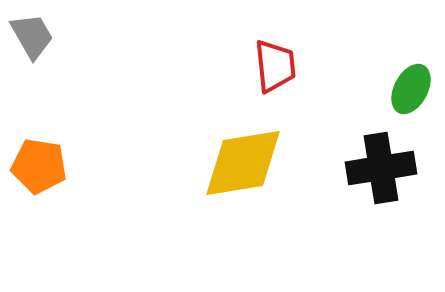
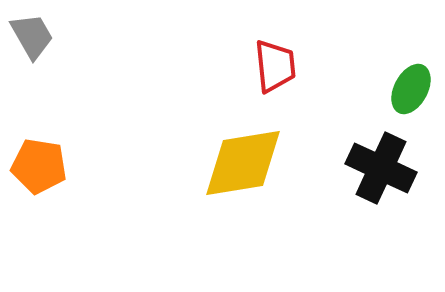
black cross: rotated 34 degrees clockwise
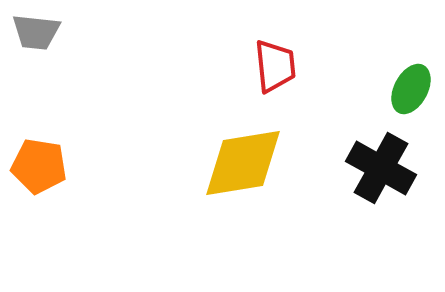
gray trapezoid: moved 4 px right, 4 px up; rotated 126 degrees clockwise
black cross: rotated 4 degrees clockwise
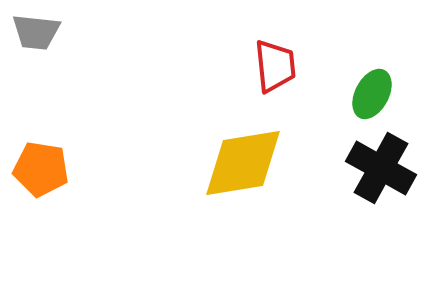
green ellipse: moved 39 px left, 5 px down
orange pentagon: moved 2 px right, 3 px down
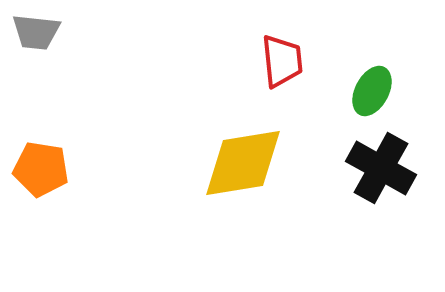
red trapezoid: moved 7 px right, 5 px up
green ellipse: moved 3 px up
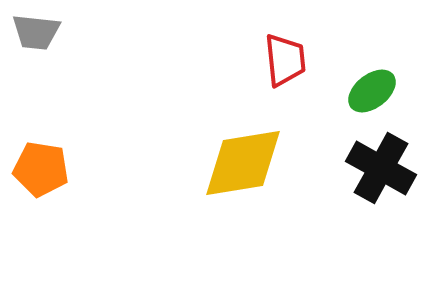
red trapezoid: moved 3 px right, 1 px up
green ellipse: rotated 24 degrees clockwise
